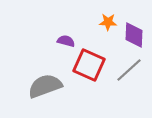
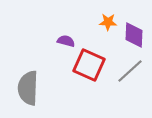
gray line: moved 1 px right, 1 px down
gray semicircle: moved 17 px left, 2 px down; rotated 68 degrees counterclockwise
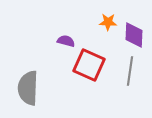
gray line: rotated 40 degrees counterclockwise
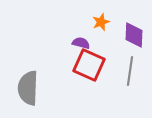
orange star: moved 7 px left; rotated 24 degrees counterclockwise
purple semicircle: moved 15 px right, 2 px down
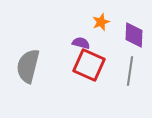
gray semicircle: moved 22 px up; rotated 12 degrees clockwise
